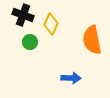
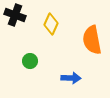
black cross: moved 8 px left
green circle: moved 19 px down
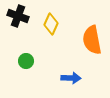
black cross: moved 3 px right, 1 px down
green circle: moved 4 px left
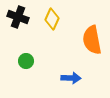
black cross: moved 1 px down
yellow diamond: moved 1 px right, 5 px up
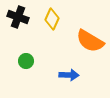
orange semicircle: moved 2 px left, 1 px down; rotated 48 degrees counterclockwise
blue arrow: moved 2 px left, 3 px up
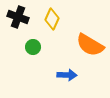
orange semicircle: moved 4 px down
green circle: moved 7 px right, 14 px up
blue arrow: moved 2 px left
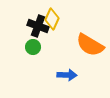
black cross: moved 20 px right, 9 px down
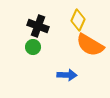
yellow diamond: moved 26 px right, 1 px down
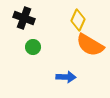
black cross: moved 14 px left, 8 px up
blue arrow: moved 1 px left, 2 px down
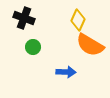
blue arrow: moved 5 px up
